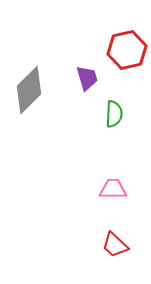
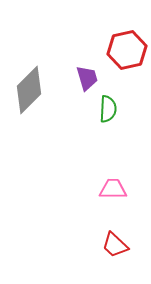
green semicircle: moved 6 px left, 5 px up
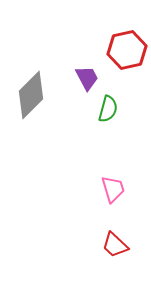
purple trapezoid: rotated 12 degrees counterclockwise
gray diamond: moved 2 px right, 5 px down
green semicircle: rotated 12 degrees clockwise
pink trapezoid: rotated 72 degrees clockwise
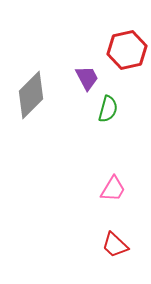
pink trapezoid: rotated 48 degrees clockwise
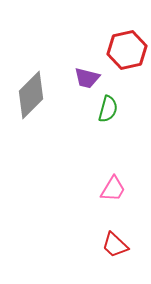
purple trapezoid: rotated 132 degrees clockwise
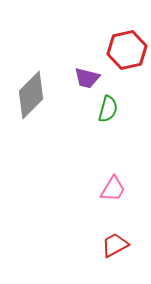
red trapezoid: rotated 108 degrees clockwise
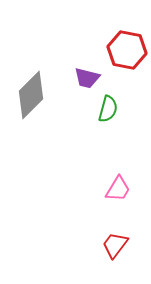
red hexagon: rotated 24 degrees clockwise
pink trapezoid: moved 5 px right
red trapezoid: rotated 24 degrees counterclockwise
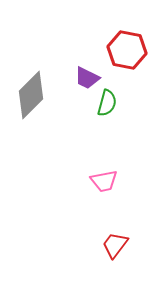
purple trapezoid: rotated 12 degrees clockwise
green semicircle: moved 1 px left, 6 px up
pink trapezoid: moved 14 px left, 8 px up; rotated 48 degrees clockwise
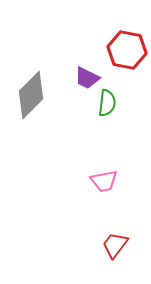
green semicircle: rotated 8 degrees counterclockwise
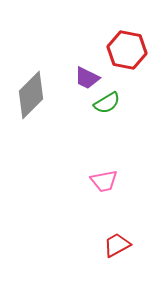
green semicircle: rotated 52 degrees clockwise
red trapezoid: moved 2 px right; rotated 24 degrees clockwise
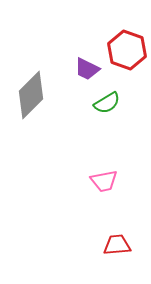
red hexagon: rotated 9 degrees clockwise
purple trapezoid: moved 9 px up
red trapezoid: rotated 24 degrees clockwise
